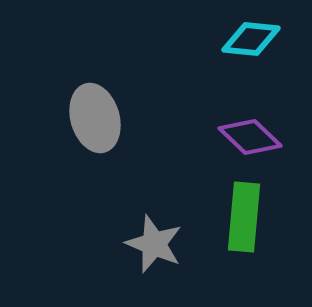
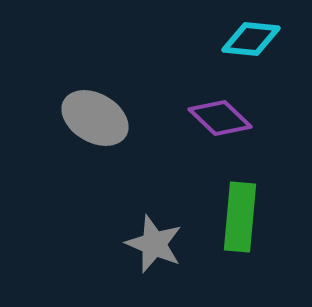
gray ellipse: rotated 44 degrees counterclockwise
purple diamond: moved 30 px left, 19 px up
green rectangle: moved 4 px left
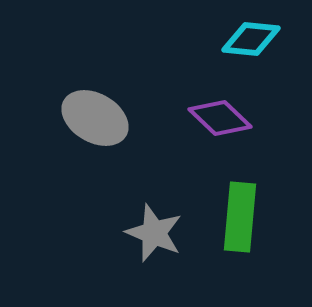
gray star: moved 11 px up
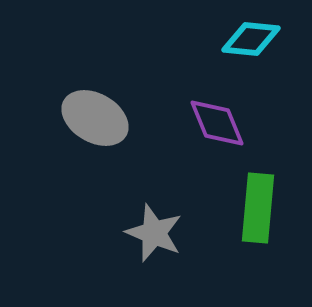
purple diamond: moved 3 px left, 5 px down; rotated 24 degrees clockwise
green rectangle: moved 18 px right, 9 px up
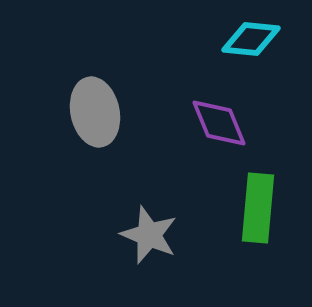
gray ellipse: moved 6 px up; rotated 48 degrees clockwise
purple diamond: moved 2 px right
gray star: moved 5 px left, 2 px down
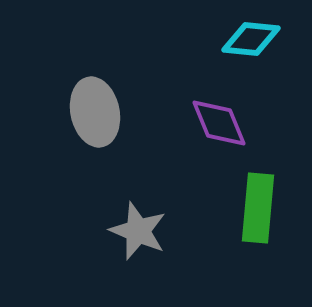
gray star: moved 11 px left, 4 px up
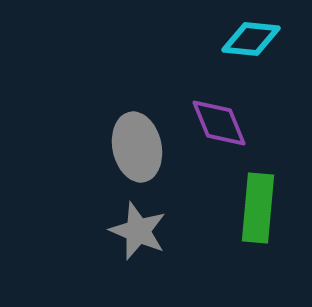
gray ellipse: moved 42 px right, 35 px down
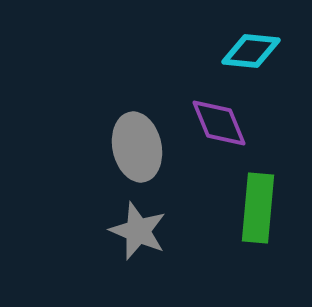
cyan diamond: moved 12 px down
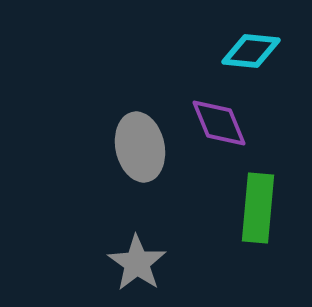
gray ellipse: moved 3 px right
gray star: moved 1 px left, 32 px down; rotated 12 degrees clockwise
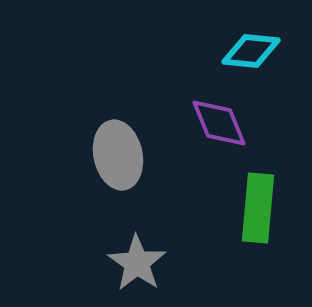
gray ellipse: moved 22 px left, 8 px down
